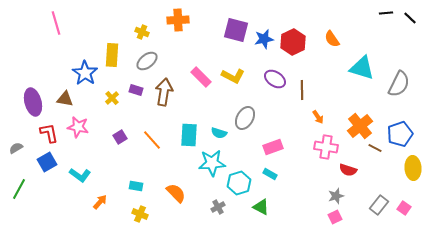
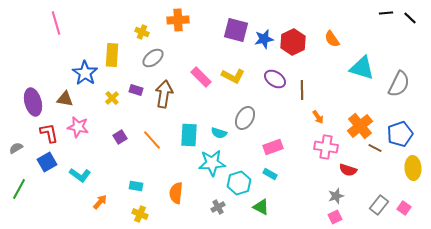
gray ellipse at (147, 61): moved 6 px right, 3 px up
brown arrow at (164, 92): moved 2 px down
orange semicircle at (176, 193): rotated 130 degrees counterclockwise
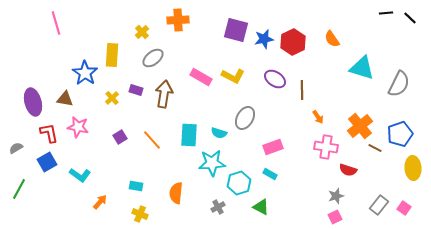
yellow cross at (142, 32): rotated 24 degrees clockwise
pink rectangle at (201, 77): rotated 15 degrees counterclockwise
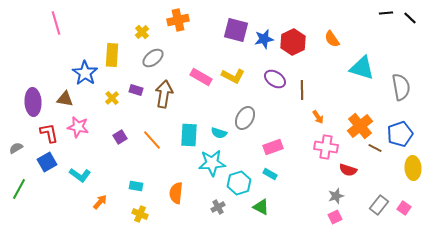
orange cross at (178, 20): rotated 10 degrees counterclockwise
gray semicircle at (399, 84): moved 2 px right, 3 px down; rotated 36 degrees counterclockwise
purple ellipse at (33, 102): rotated 12 degrees clockwise
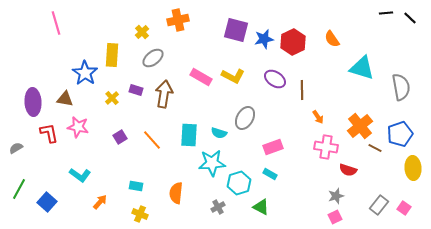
blue square at (47, 162): moved 40 px down; rotated 18 degrees counterclockwise
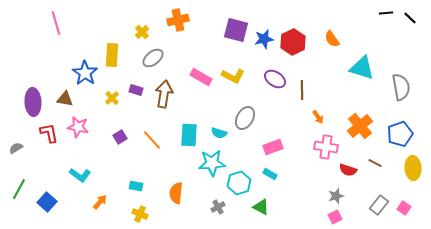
brown line at (375, 148): moved 15 px down
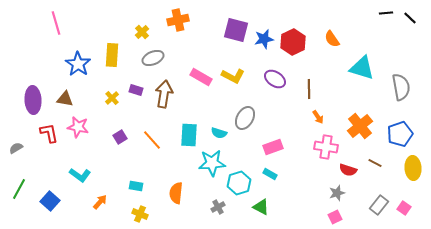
gray ellipse at (153, 58): rotated 15 degrees clockwise
blue star at (85, 73): moved 7 px left, 9 px up
brown line at (302, 90): moved 7 px right, 1 px up
purple ellipse at (33, 102): moved 2 px up
gray star at (336, 196): moved 1 px right, 3 px up
blue square at (47, 202): moved 3 px right, 1 px up
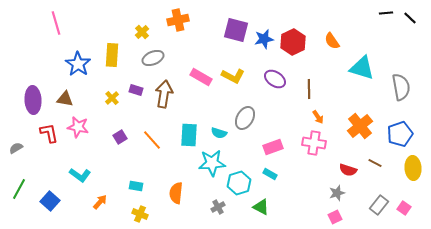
orange semicircle at (332, 39): moved 2 px down
pink cross at (326, 147): moved 12 px left, 4 px up
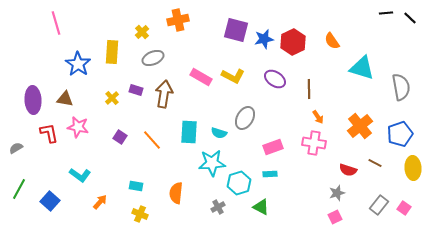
yellow rectangle at (112, 55): moved 3 px up
cyan rectangle at (189, 135): moved 3 px up
purple square at (120, 137): rotated 24 degrees counterclockwise
cyan rectangle at (270, 174): rotated 32 degrees counterclockwise
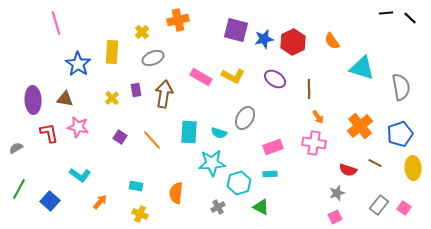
purple rectangle at (136, 90): rotated 64 degrees clockwise
